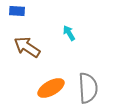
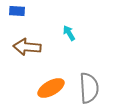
brown arrow: rotated 28 degrees counterclockwise
gray semicircle: moved 1 px right
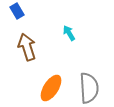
blue rectangle: rotated 56 degrees clockwise
brown arrow: rotated 68 degrees clockwise
orange ellipse: rotated 28 degrees counterclockwise
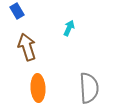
cyan arrow: moved 5 px up; rotated 56 degrees clockwise
orange ellipse: moved 13 px left; rotated 36 degrees counterclockwise
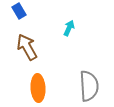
blue rectangle: moved 2 px right
brown arrow: rotated 12 degrees counterclockwise
gray semicircle: moved 2 px up
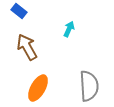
blue rectangle: rotated 21 degrees counterclockwise
cyan arrow: moved 1 px down
orange ellipse: rotated 32 degrees clockwise
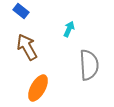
blue rectangle: moved 2 px right
gray semicircle: moved 21 px up
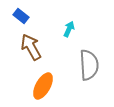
blue rectangle: moved 5 px down
brown arrow: moved 4 px right
orange ellipse: moved 5 px right, 2 px up
